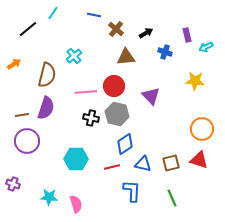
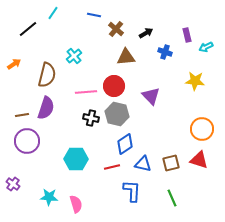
purple cross: rotated 16 degrees clockwise
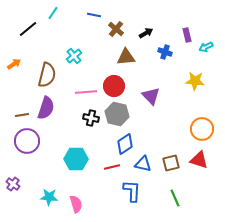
green line: moved 3 px right
